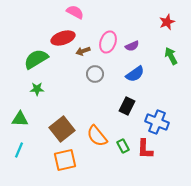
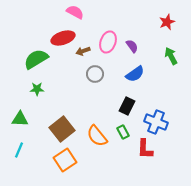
purple semicircle: rotated 104 degrees counterclockwise
blue cross: moved 1 px left
green rectangle: moved 14 px up
orange square: rotated 20 degrees counterclockwise
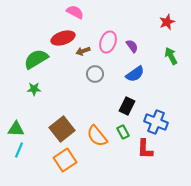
green star: moved 3 px left
green triangle: moved 4 px left, 10 px down
